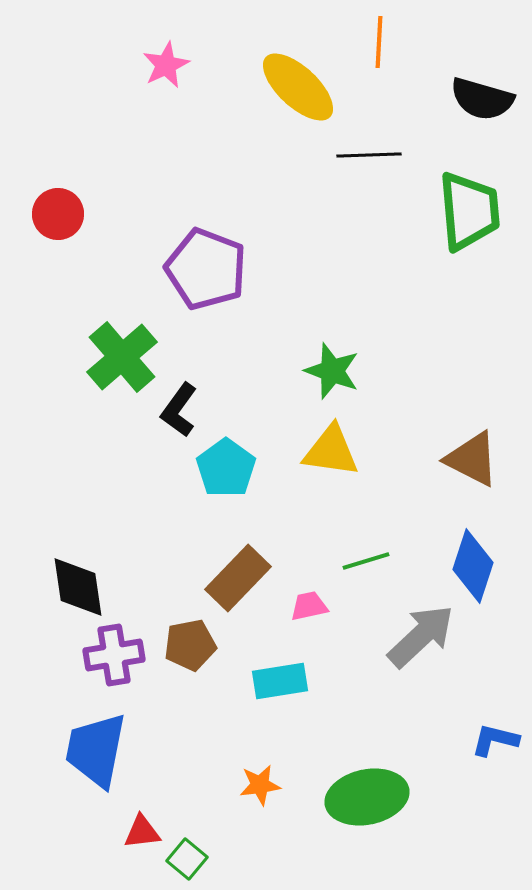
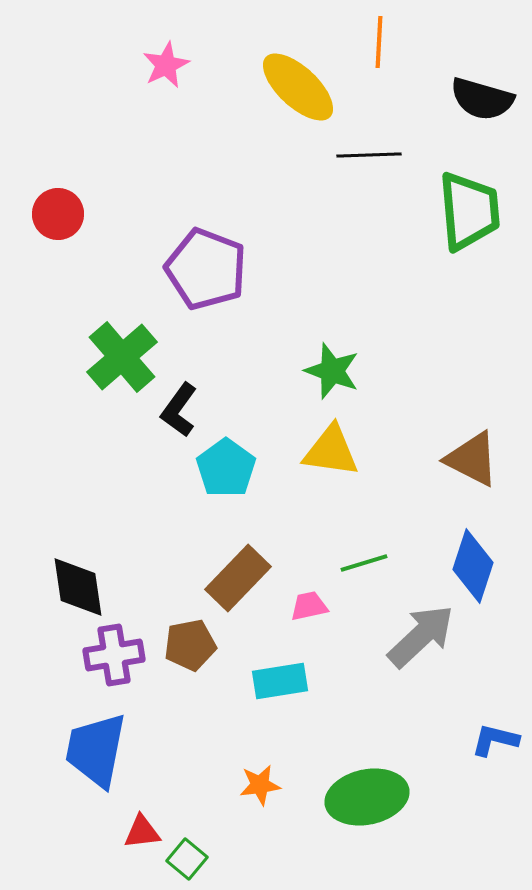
green line: moved 2 px left, 2 px down
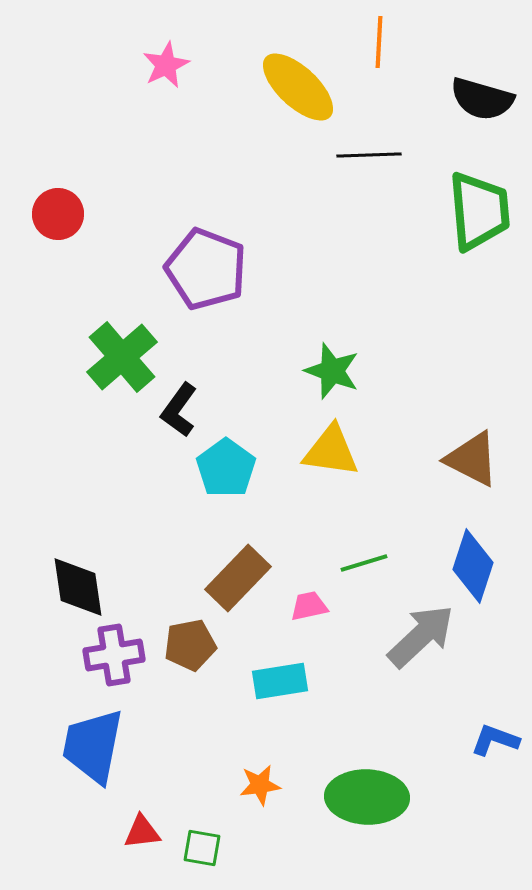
green trapezoid: moved 10 px right
blue L-shape: rotated 6 degrees clockwise
blue trapezoid: moved 3 px left, 4 px up
green ellipse: rotated 14 degrees clockwise
green square: moved 15 px right, 11 px up; rotated 30 degrees counterclockwise
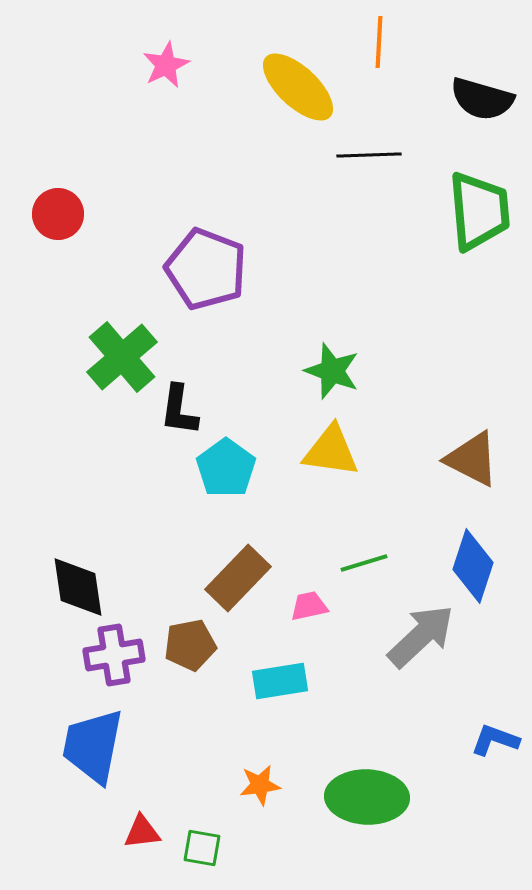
black L-shape: rotated 28 degrees counterclockwise
